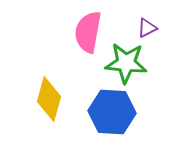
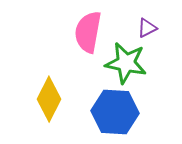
green star: rotated 6 degrees clockwise
yellow diamond: rotated 12 degrees clockwise
blue hexagon: moved 3 px right
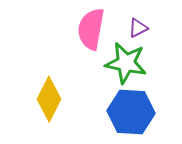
purple triangle: moved 9 px left
pink semicircle: moved 3 px right, 3 px up
blue hexagon: moved 16 px right
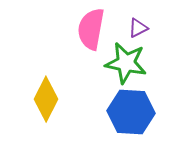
yellow diamond: moved 3 px left
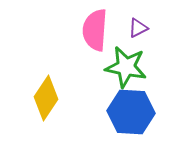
pink semicircle: moved 4 px right, 1 px down; rotated 6 degrees counterclockwise
green star: moved 4 px down
yellow diamond: moved 1 px up; rotated 6 degrees clockwise
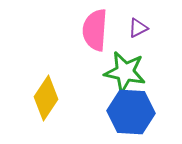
green star: moved 1 px left, 5 px down
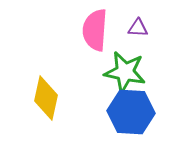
purple triangle: rotated 30 degrees clockwise
yellow diamond: rotated 21 degrees counterclockwise
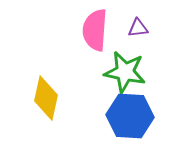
purple triangle: rotated 10 degrees counterclockwise
blue hexagon: moved 1 px left, 4 px down
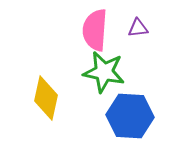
green star: moved 21 px left
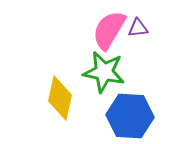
pink semicircle: moved 14 px right; rotated 27 degrees clockwise
yellow diamond: moved 14 px right
